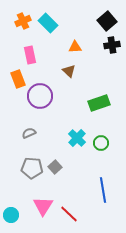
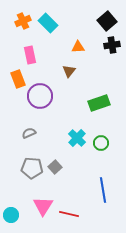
orange triangle: moved 3 px right
brown triangle: rotated 24 degrees clockwise
red line: rotated 30 degrees counterclockwise
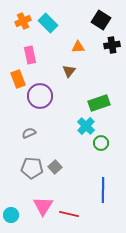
black square: moved 6 px left, 1 px up; rotated 18 degrees counterclockwise
cyan cross: moved 9 px right, 12 px up
blue line: rotated 10 degrees clockwise
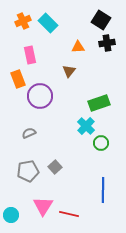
black cross: moved 5 px left, 2 px up
gray pentagon: moved 4 px left, 3 px down; rotated 15 degrees counterclockwise
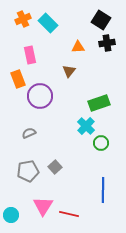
orange cross: moved 2 px up
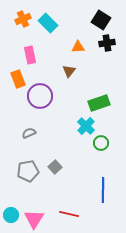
pink triangle: moved 9 px left, 13 px down
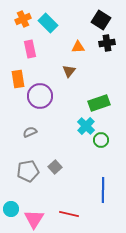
pink rectangle: moved 6 px up
orange rectangle: rotated 12 degrees clockwise
gray semicircle: moved 1 px right, 1 px up
green circle: moved 3 px up
cyan circle: moved 6 px up
